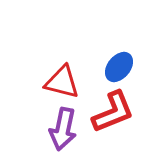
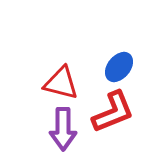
red triangle: moved 1 px left, 1 px down
purple arrow: rotated 12 degrees counterclockwise
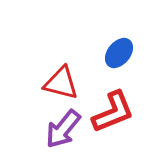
blue ellipse: moved 14 px up
purple arrow: rotated 39 degrees clockwise
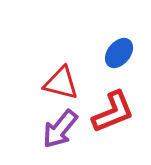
purple arrow: moved 3 px left
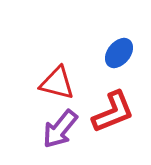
red triangle: moved 4 px left
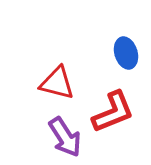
blue ellipse: moved 7 px right; rotated 56 degrees counterclockwise
purple arrow: moved 5 px right, 8 px down; rotated 72 degrees counterclockwise
